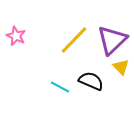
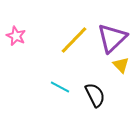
purple triangle: moved 2 px up
yellow triangle: moved 2 px up
black semicircle: moved 4 px right, 14 px down; rotated 40 degrees clockwise
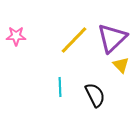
pink star: rotated 24 degrees counterclockwise
cyan line: rotated 60 degrees clockwise
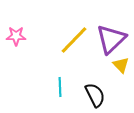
purple triangle: moved 1 px left, 1 px down
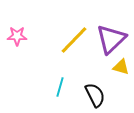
pink star: moved 1 px right
yellow triangle: moved 2 px down; rotated 30 degrees counterclockwise
cyan line: rotated 18 degrees clockwise
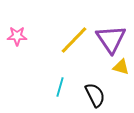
purple triangle: rotated 20 degrees counterclockwise
